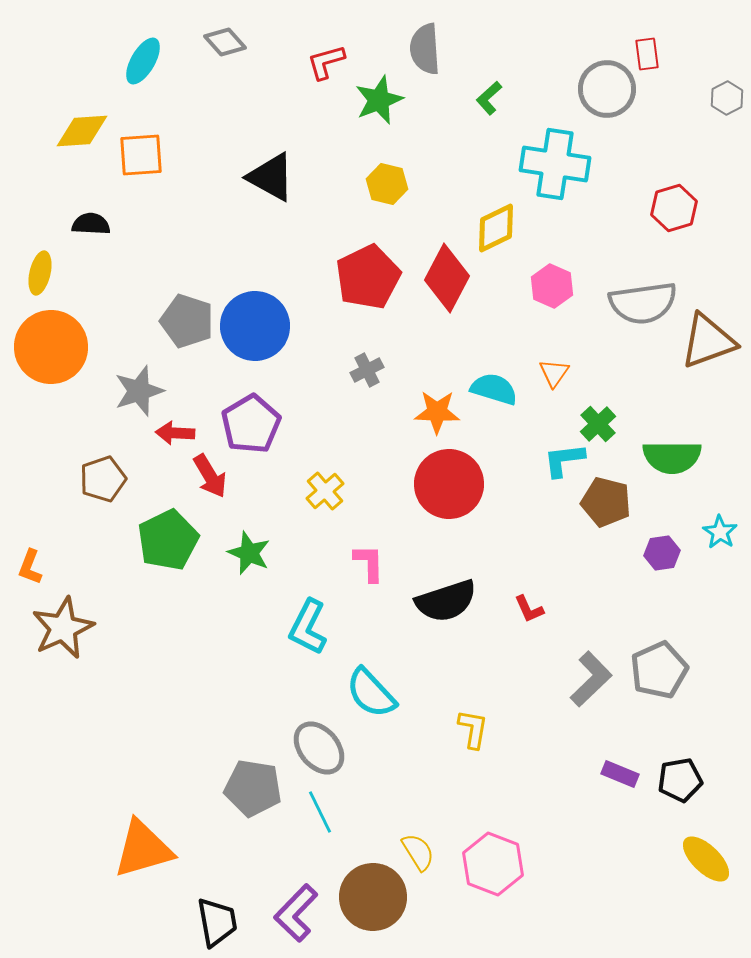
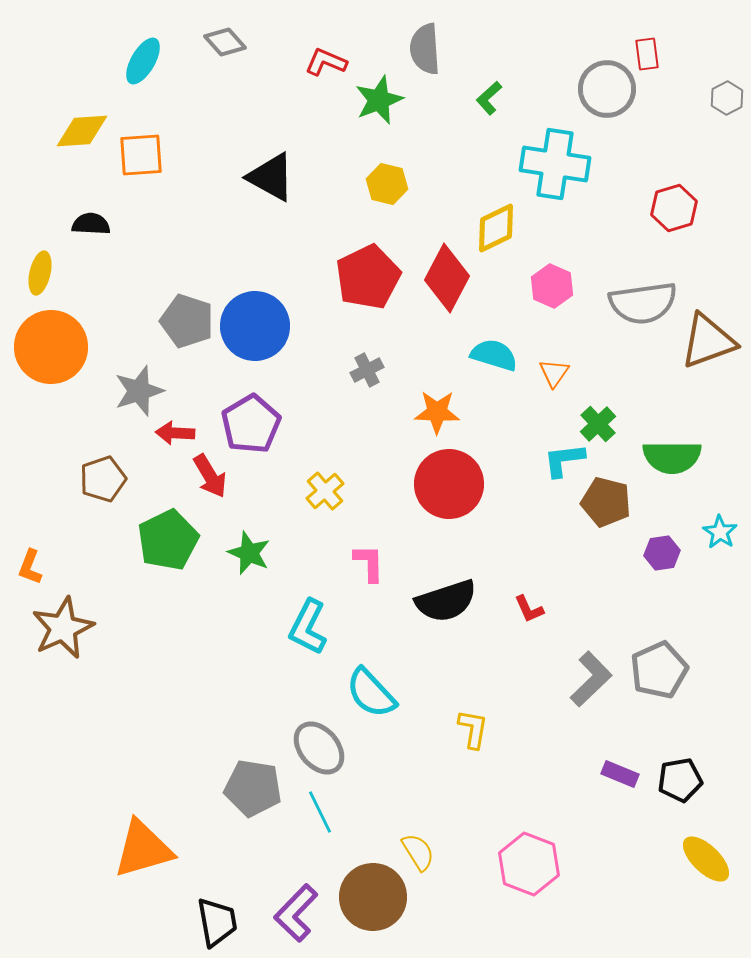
red L-shape at (326, 62): rotated 39 degrees clockwise
cyan semicircle at (494, 389): moved 34 px up
pink hexagon at (493, 864): moved 36 px right
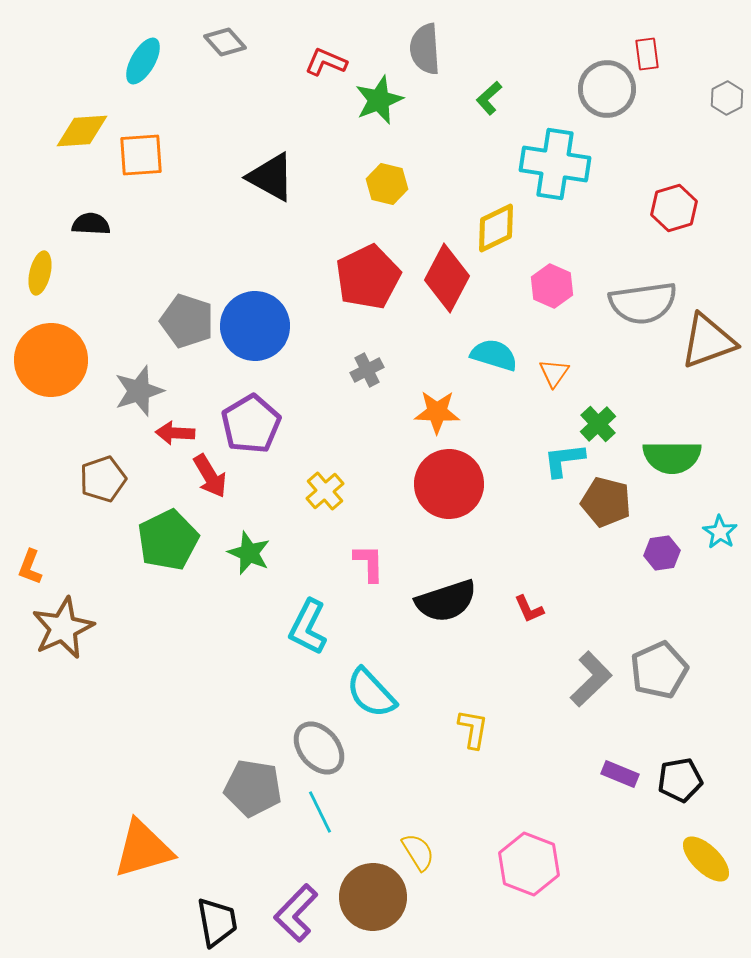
orange circle at (51, 347): moved 13 px down
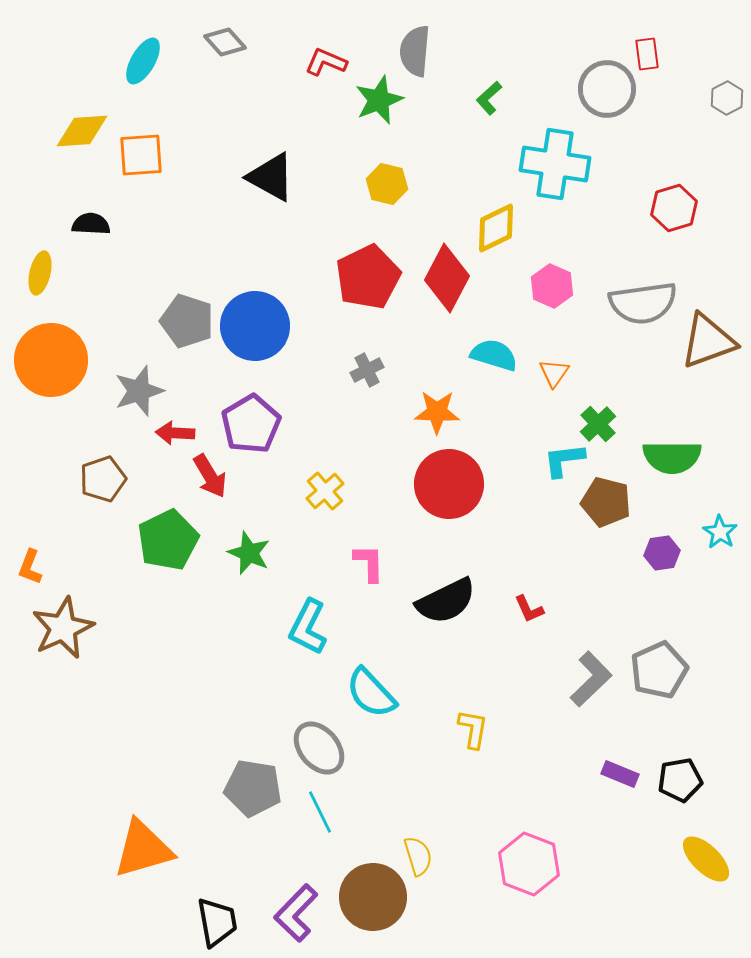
gray semicircle at (425, 49): moved 10 px left, 2 px down; rotated 9 degrees clockwise
black semicircle at (446, 601): rotated 8 degrees counterclockwise
yellow semicircle at (418, 852): moved 4 px down; rotated 15 degrees clockwise
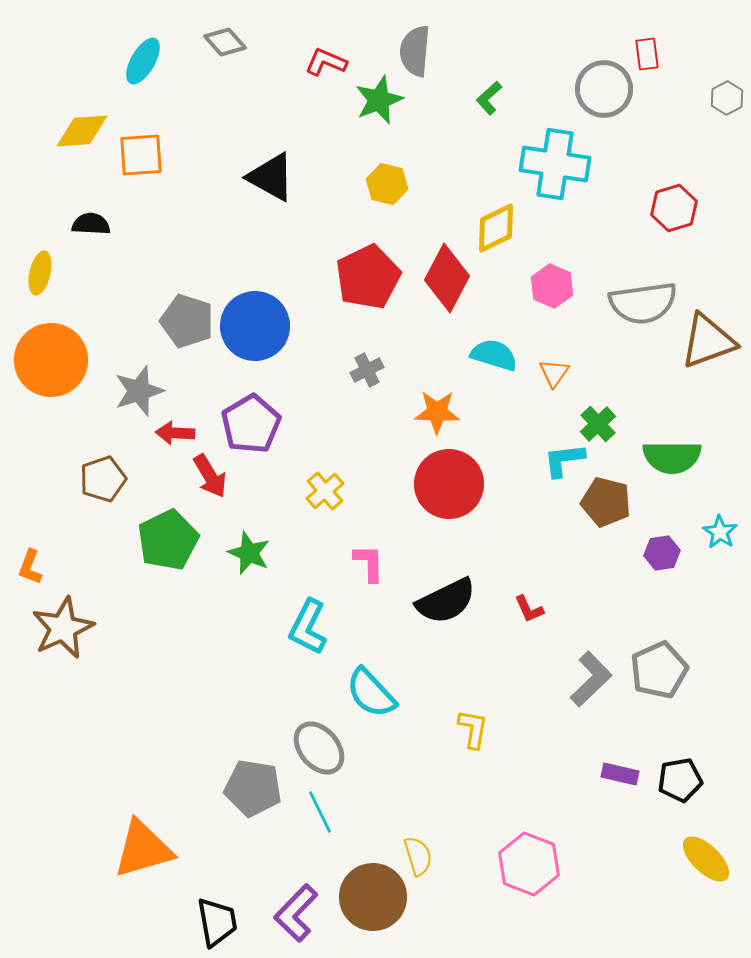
gray circle at (607, 89): moved 3 px left
purple rectangle at (620, 774): rotated 9 degrees counterclockwise
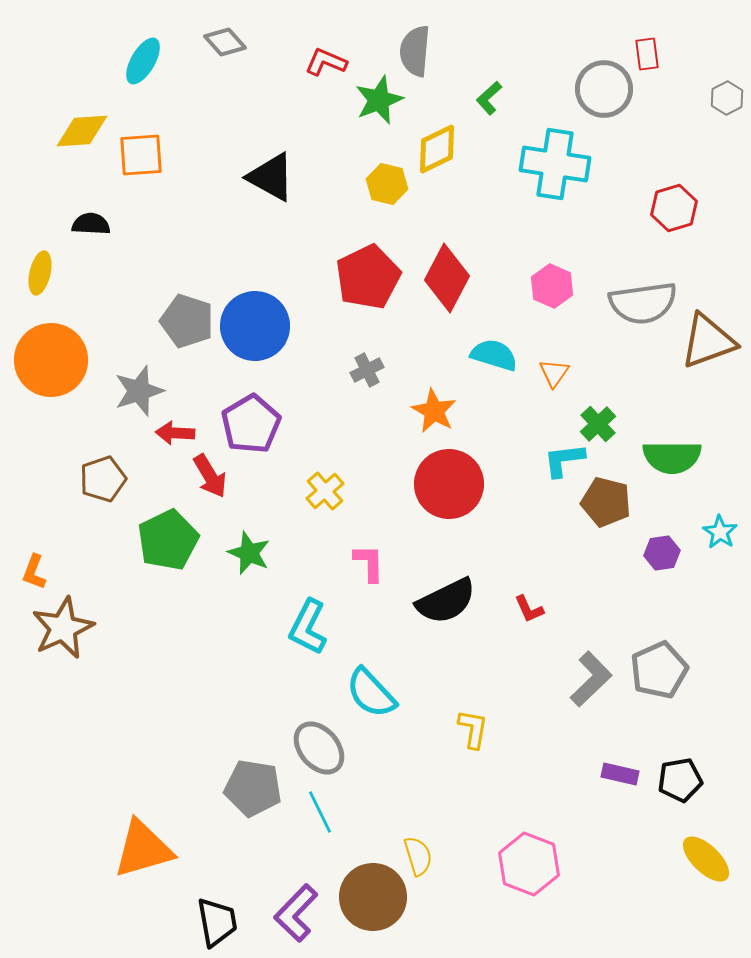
yellow diamond at (496, 228): moved 59 px left, 79 px up
orange star at (437, 412): moved 3 px left, 1 px up; rotated 27 degrees clockwise
orange L-shape at (30, 567): moved 4 px right, 5 px down
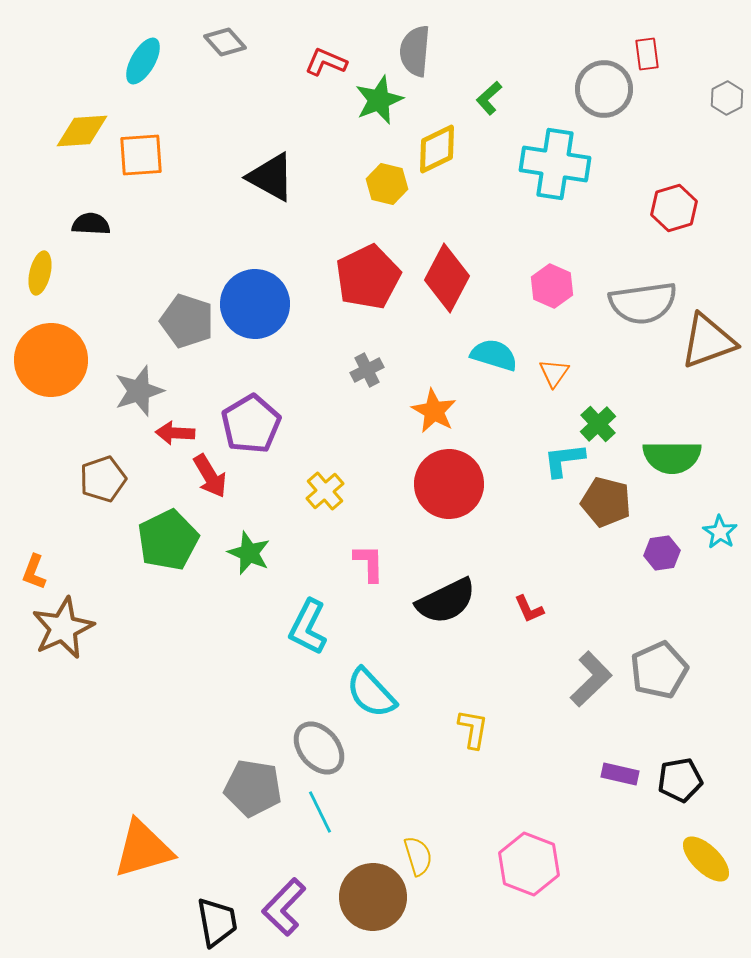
blue circle at (255, 326): moved 22 px up
purple L-shape at (296, 913): moved 12 px left, 6 px up
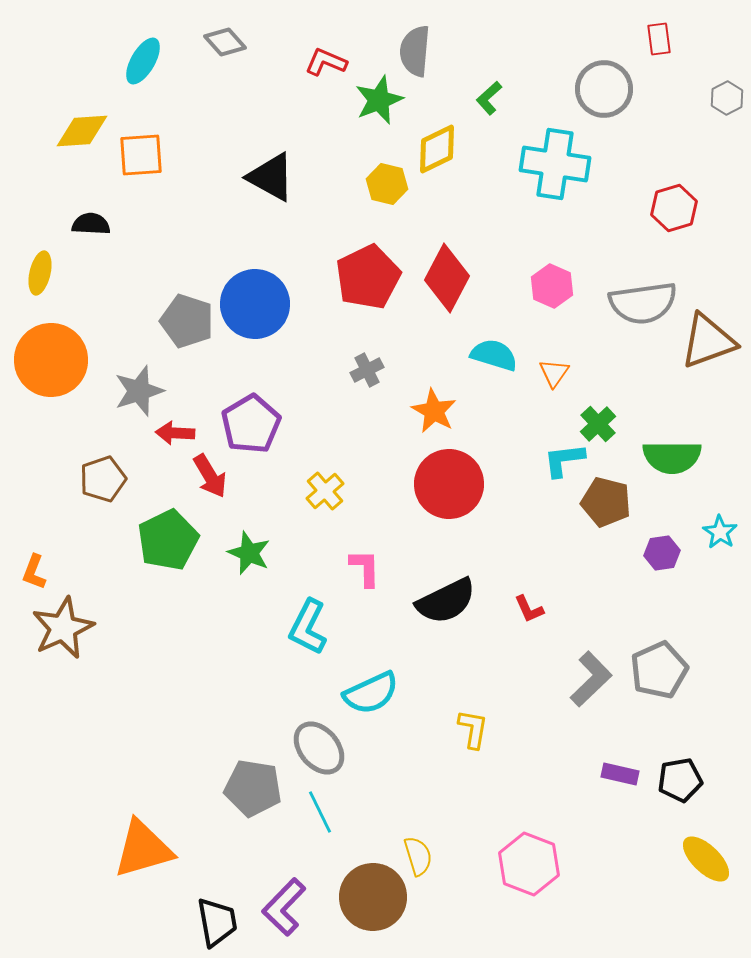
red rectangle at (647, 54): moved 12 px right, 15 px up
pink L-shape at (369, 563): moved 4 px left, 5 px down
cyan semicircle at (371, 693): rotated 72 degrees counterclockwise
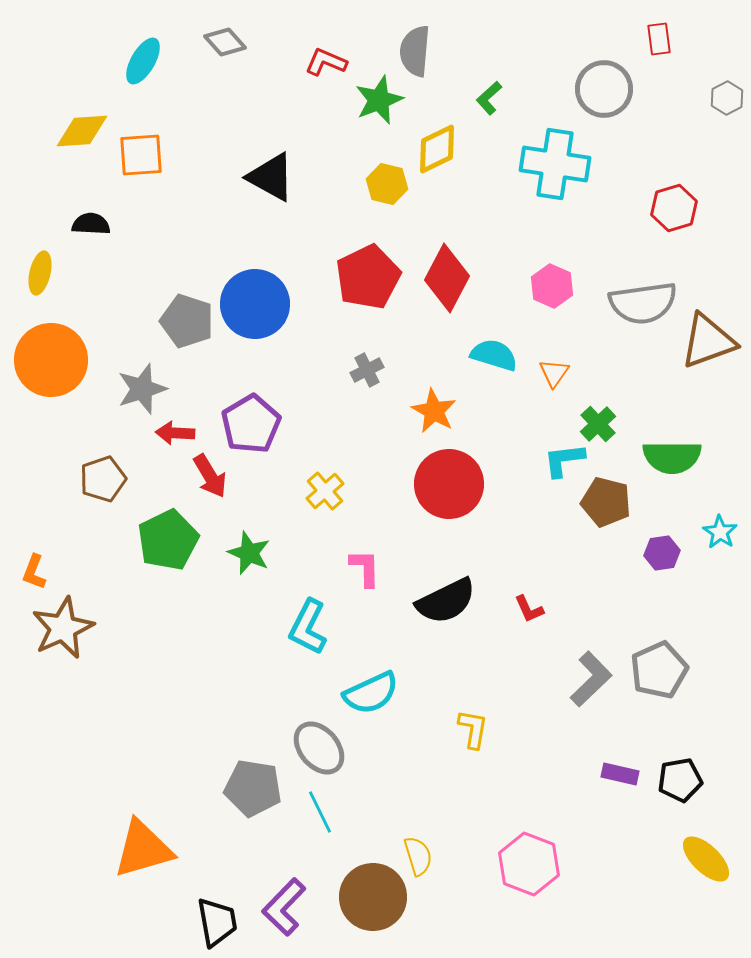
gray star at (139, 391): moved 3 px right, 2 px up
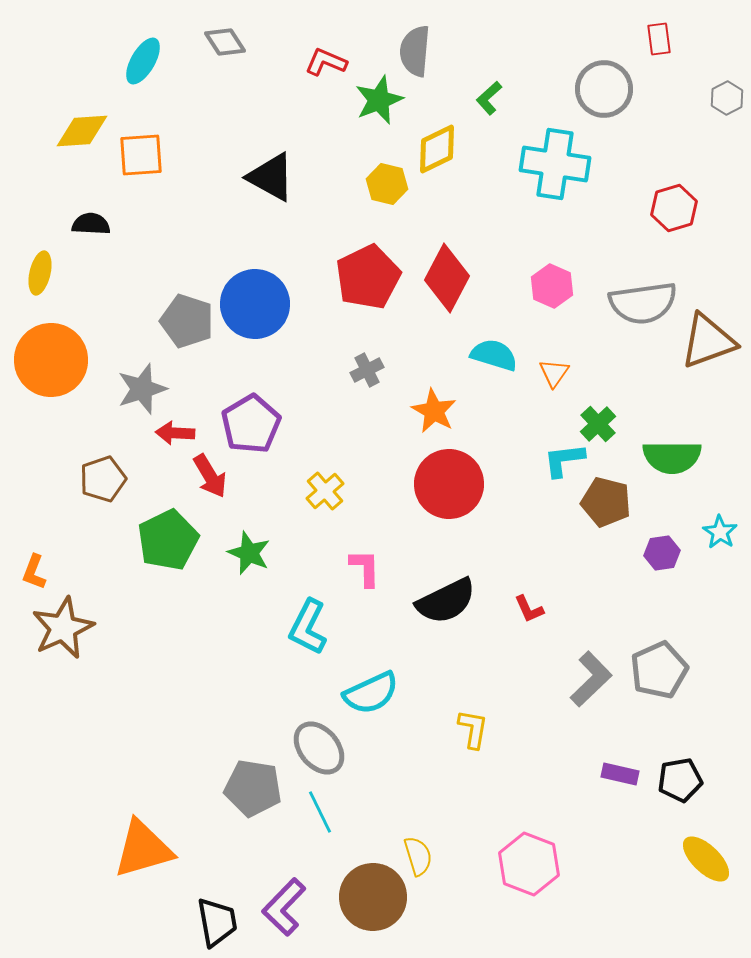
gray diamond at (225, 42): rotated 9 degrees clockwise
